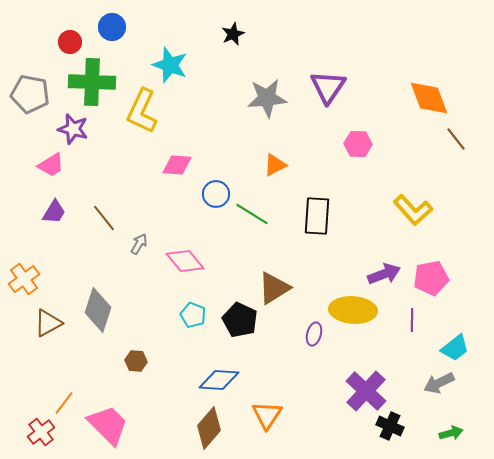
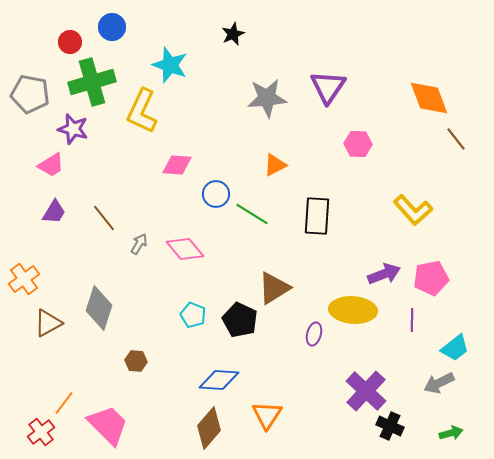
green cross at (92, 82): rotated 18 degrees counterclockwise
pink diamond at (185, 261): moved 12 px up
gray diamond at (98, 310): moved 1 px right, 2 px up
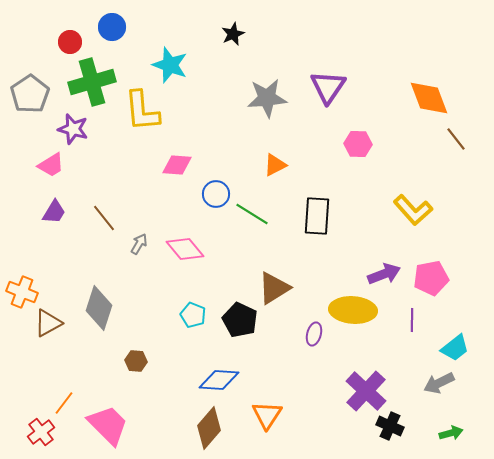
gray pentagon at (30, 94): rotated 27 degrees clockwise
yellow L-shape at (142, 111): rotated 30 degrees counterclockwise
orange cross at (24, 279): moved 2 px left, 13 px down; rotated 32 degrees counterclockwise
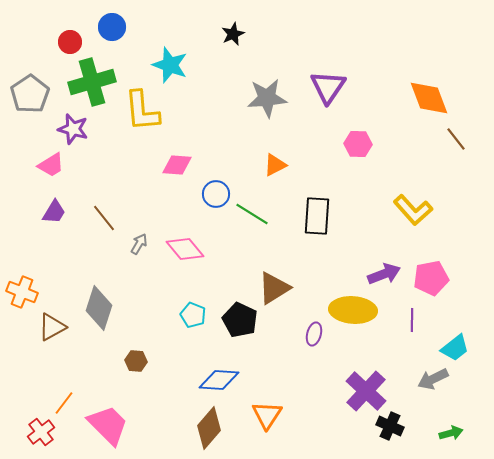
brown triangle at (48, 323): moved 4 px right, 4 px down
gray arrow at (439, 383): moved 6 px left, 4 px up
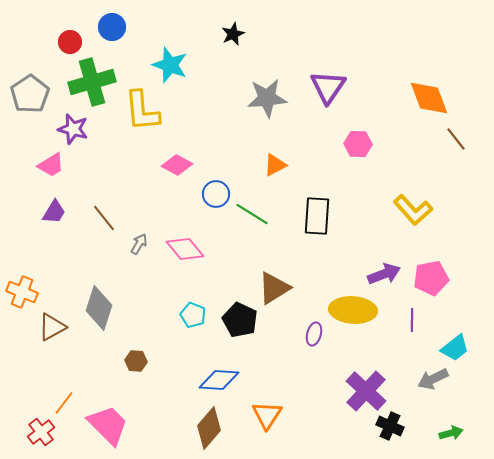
pink diamond at (177, 165): rotated 24 degrees clockwise
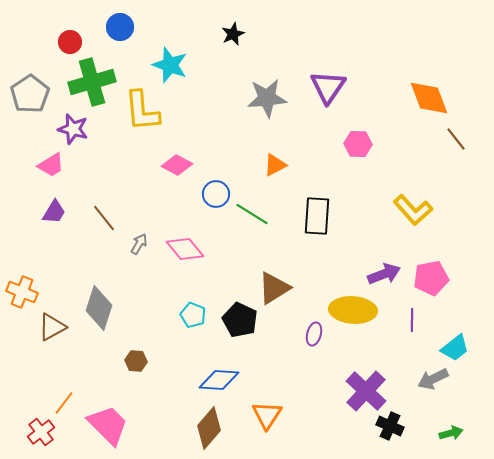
blue circle at (112, 27): moved 8 px right
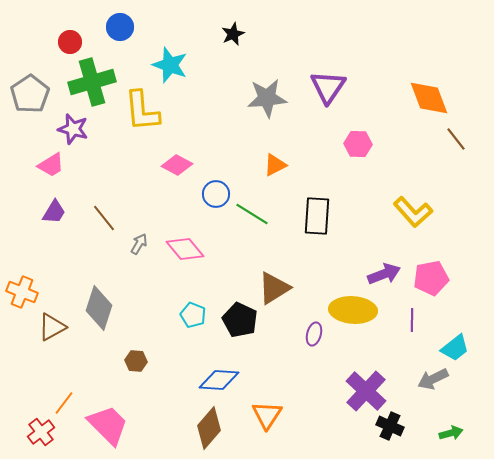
yellow L-shape at (413, 210): moved 2 px down
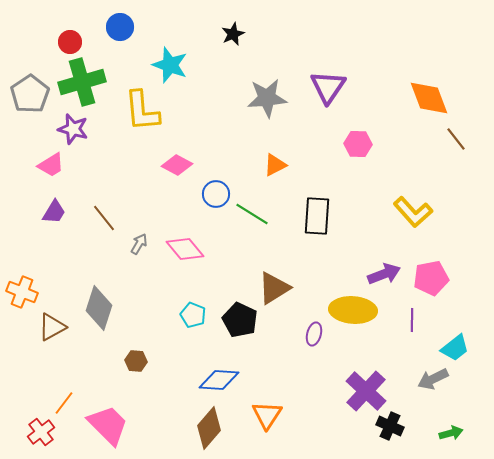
green cross at (92, 82): moved 10 px left
